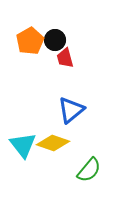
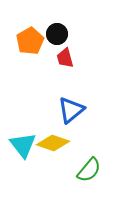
black circle: moved 2 px right, 6 px up
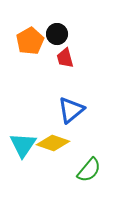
cyan triangle: rotated 12 degrees clockwise
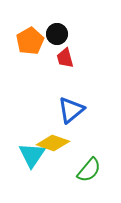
cyan triangle: moved 9 px right, 10 px down
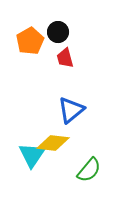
black circle: moved 1 px right, 2 px up
yellow diamond: rotated 12 degrees counterclockwise
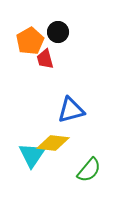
red trapezoid: moved 20 px left, 1 px down
blue triangle: rotated 24 degrees clockwise
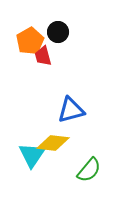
red trapezoid: moved 2 px left, 3 px up
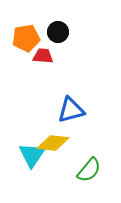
orange pentagon: moved 4 px left, 3 px up; rotated 20 degrees clockwise
red trapezoid: rotated 110 degrees clockwise
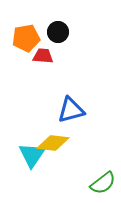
green semicircle: moved 14 px right, 13 px down; rotated 12 degrees clockwise
